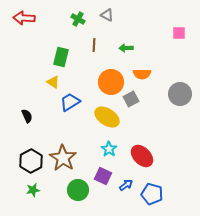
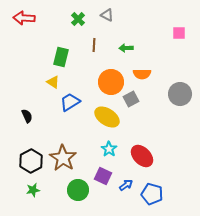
green cross: rotated 16 degrees clockwise
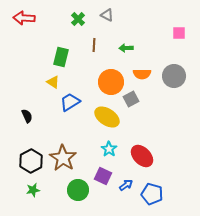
gray circle: moved 6 px left, 18 px up
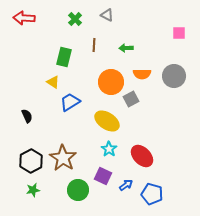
green cross: moved 3 px left
green rectangle: moved 3 px right
yellow ellipse: moved 4 px down
